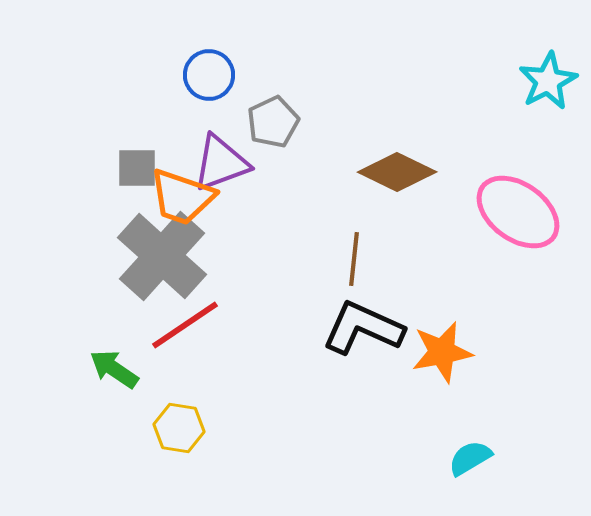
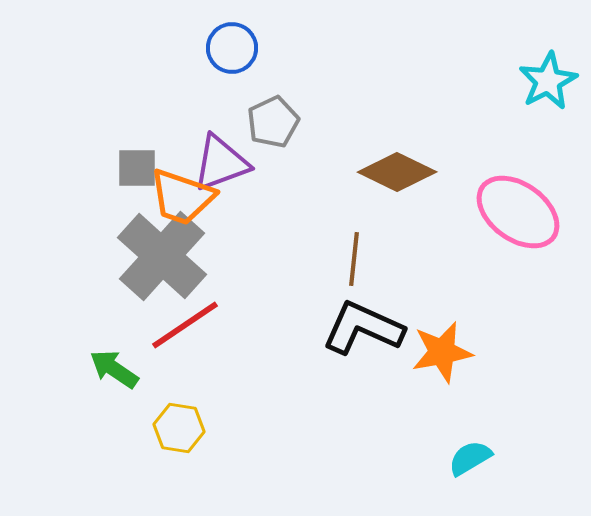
blue circle: moved 23 px right, 27 px up
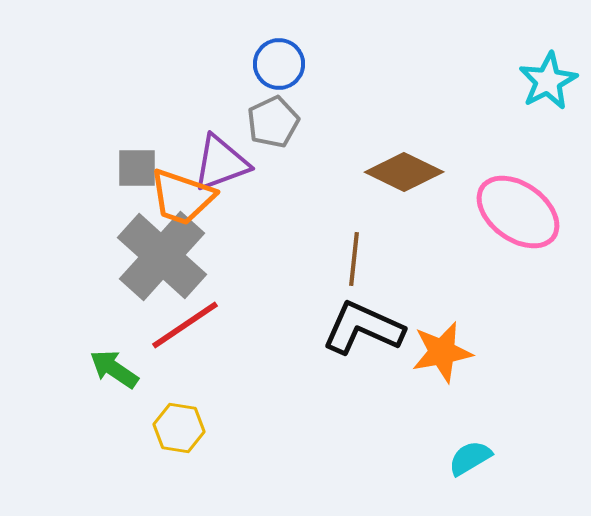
blue circle: moved 47 px right, 16 px down
brown diamond: moved 7 px right
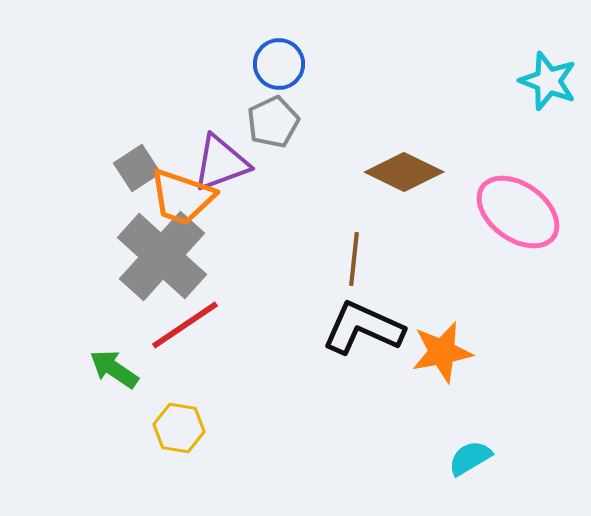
cyan star: rotated 24 degrees counterclockwise
gray square: rotated 33 degrees counterclockwise
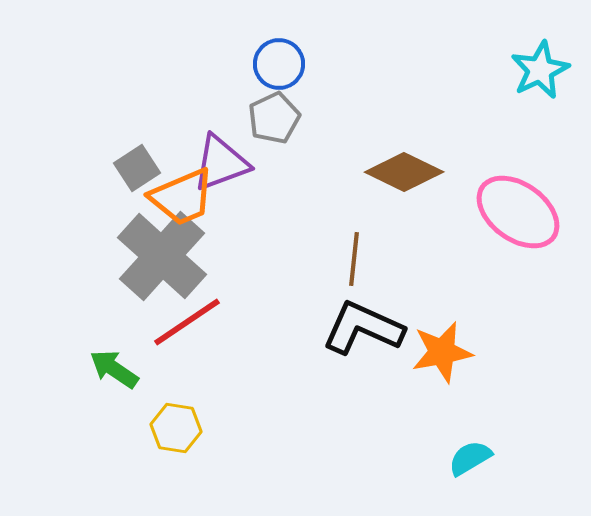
cyan star: moved 8 px left, 11 px up; rotated 26 degrees clockwise
gray pentagon: moved 1 px right, 4 px up
orange trapezoid: rotated 42 degrees counterclockwise
red line: moved 2 px right, 3 px up
yellow hexagon: moved 3 px left
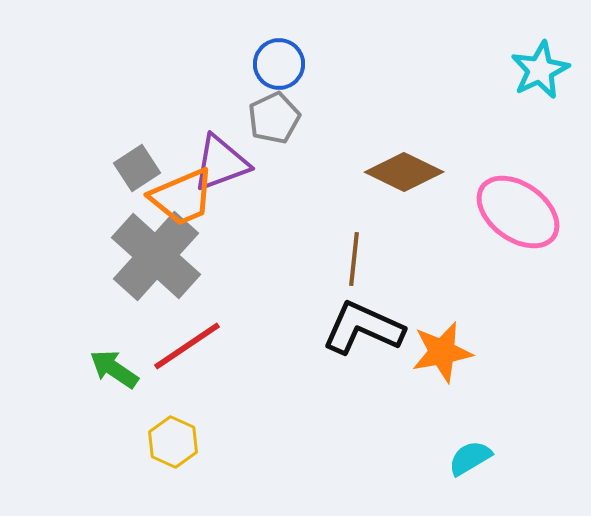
gray cross: moved 6 px left
red line: moved 24 px down
yellow hexagon: moved 3 px left, 14 px down; rotated 15 degrees clockwise
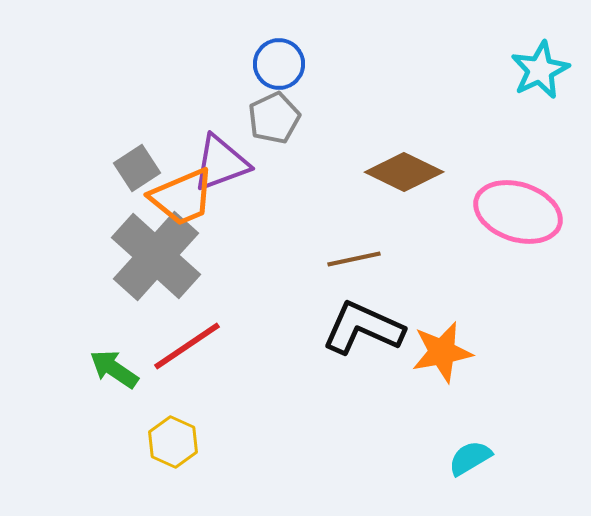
pink ellipse: rotated 18 degrees counterclockwise
brown line: rotated 72 degrees clockwise
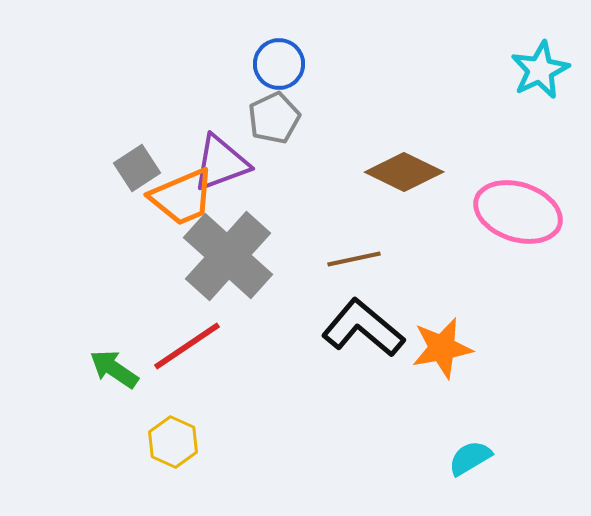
gray cross: moved 72 px right
black L-shape: rotated 16 degrees clockwise
orange star: moved 4 px up
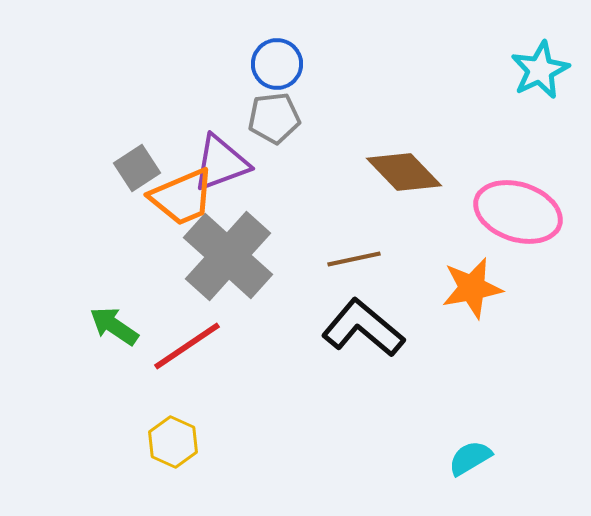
blue circle: moved 2 px left
gray pentagon: rotated 18 degrees clockwise
brown diamond: rotated 20 degrees clockwise
orange star: moved 30 px right, 60 px up
green arrow: moved 43 px up
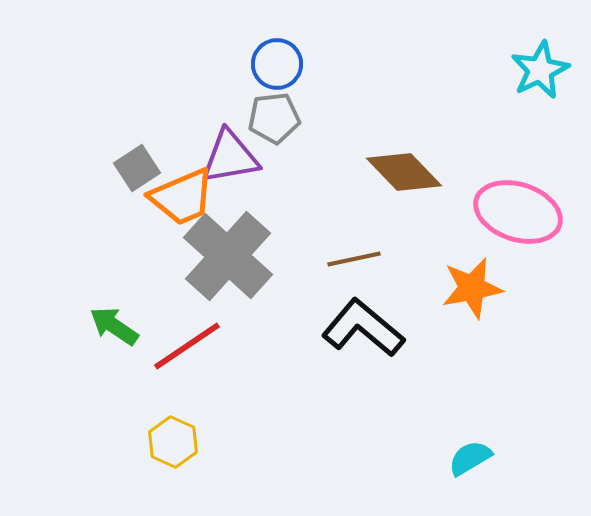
purple triangle: moved 9 px right, 6 px up; rotated 10 degrees clockwise
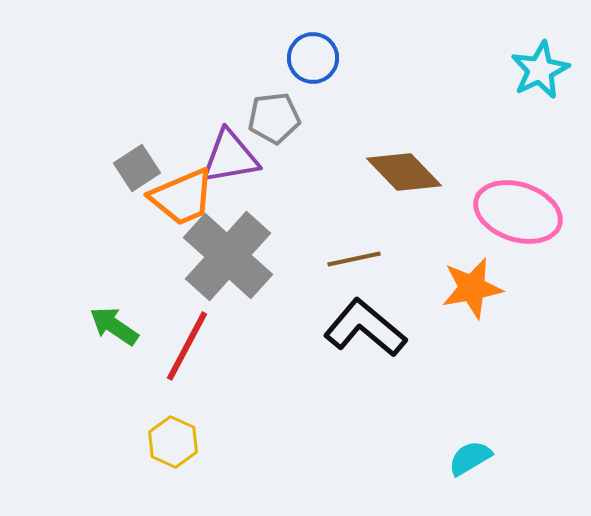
blue circle: moved 36 px right, 6 px up
black L-shape: moved 2 px right
red line: rotated 28 degrees counterclockwise
